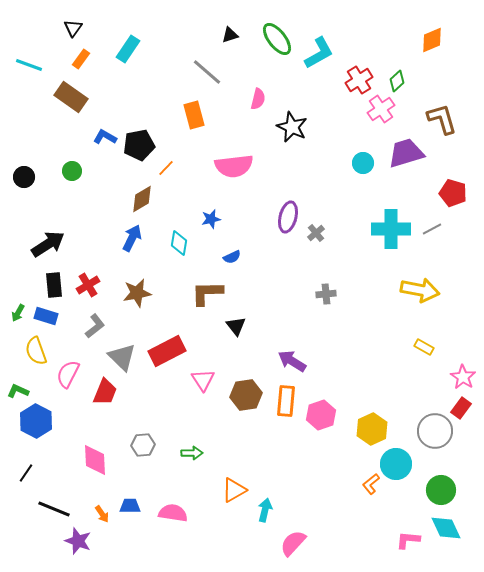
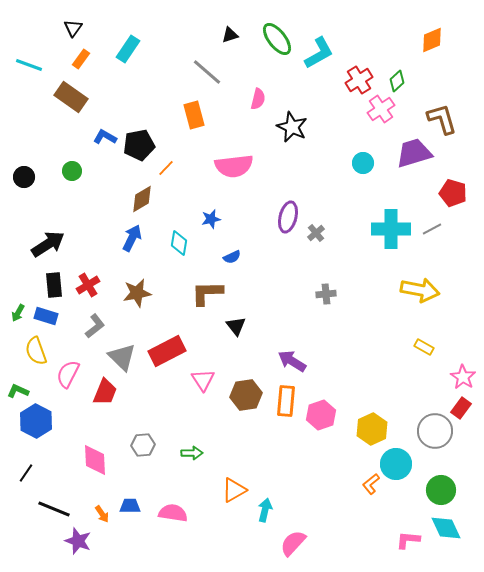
purple trapezoid at (406, 153): moved 8 px right
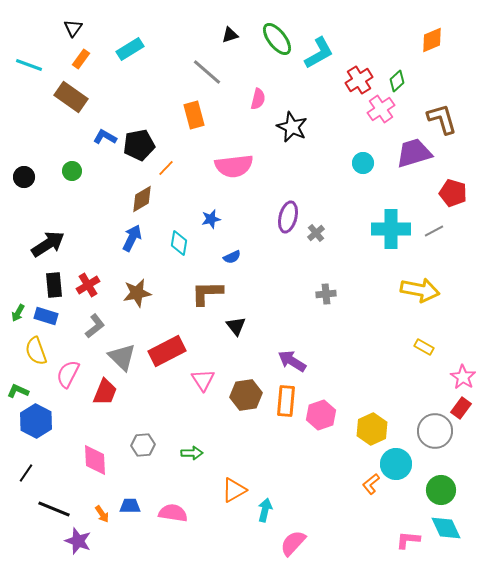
cyan rectangle at (128, 49): moved 2 px right; rotated 24 degrees clockwise
gray line at (432, 229): moved 2 px right, 2 px down
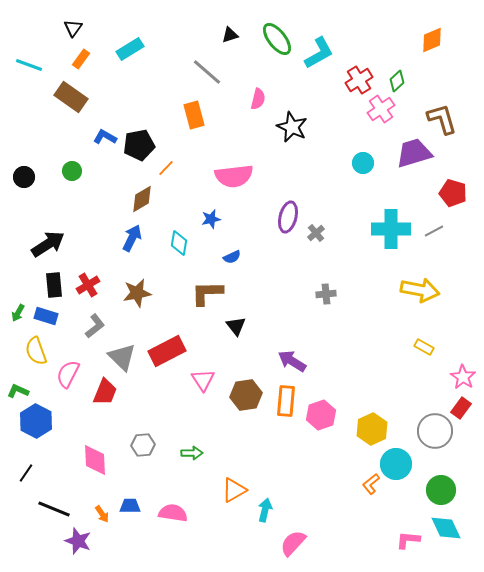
pink semicircle at (234, 166): moved 10 px down
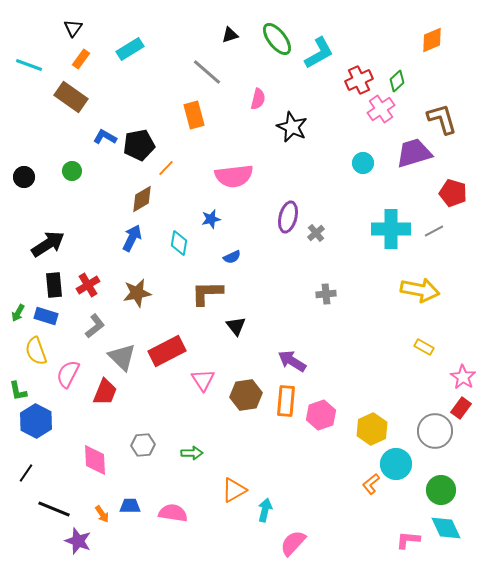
red cross at (359, 80): rotated 8 degrees clockwise
green L-shape at (18, 391): rotated 125 degrees counterclockwise
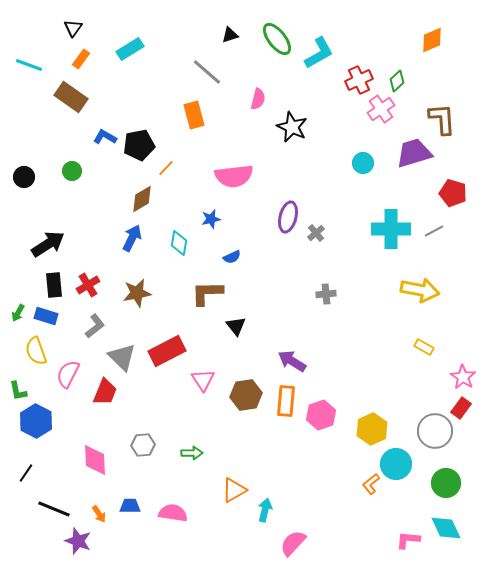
brown L-shape at (442, 119): rotated 12 degrees clockwise
green circle at (441, 490): moved 5 px right, 7 px up
orange arrow at (102, 514): moved 3 px left
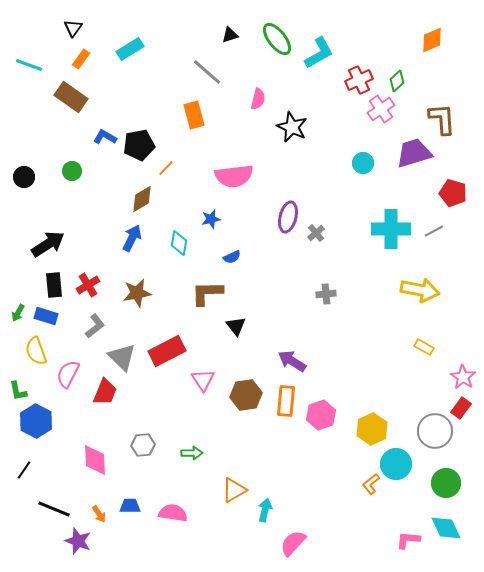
black line at (26, 473): moved 2 px left, 3 px up
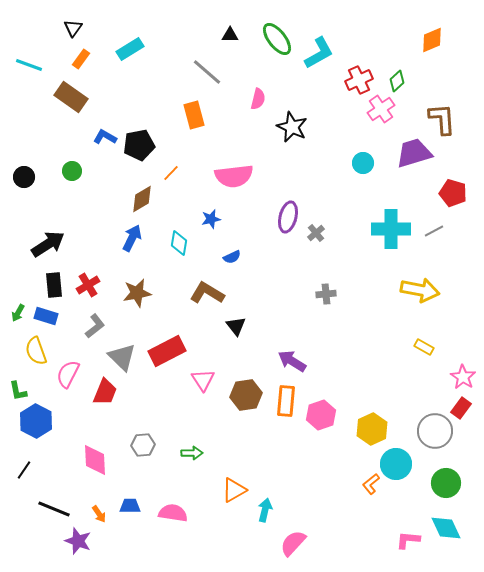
black triangle at (230, 35): rotated 18 degrees clockwise
orange line at (166, 168): moved 5 px right, 5 px down
brown L-shape at (207, 293): rotated 32 degrees clockwise
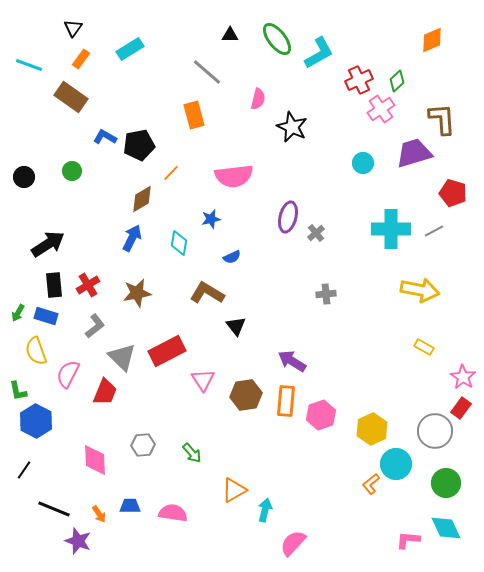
green arrow at (192, 453): rotated 50 degrees clockwise
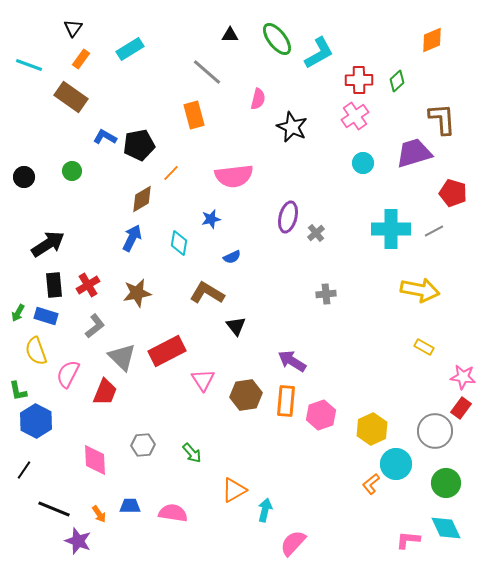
red cross at (359, 80): rotated 24 degrees clockwise
pink cross at (381, 109): moved 26 px left, 7 px down
pink star at (463, 377): rotated 25 degrees counterclockwise
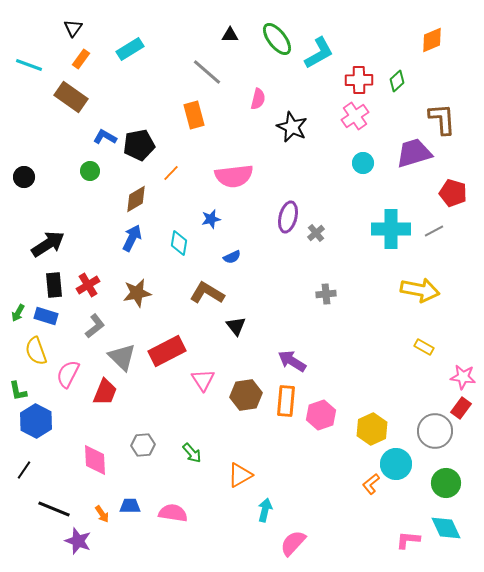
green circle at (72, 171): moved 18 px right
brown diamond at (142, 199): moved 6 px left
orange triangle at (234, 490): moved 6 px right, 15 px up
orange arrow at (99, 514): moved 3 px right
